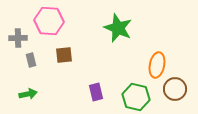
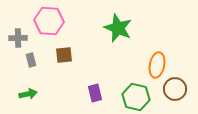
purple rectangle: moved 1 px left, 1 px down
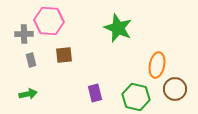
gray cross: moved 6 px right, 4 px up
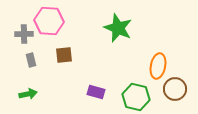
orange ellipse: moved 1 px right, 1 px down
purple rectangle: moved 1 px right, 1 px up; rotated 60 degrees counterclockwise
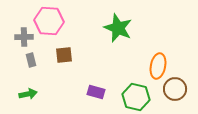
gray cross: moved 3 px down
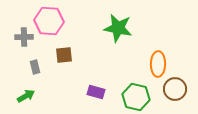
green star: rotated 12 degrees counterclockwise
gray rectangle: moved 4 px right, 7 px down
orange ellipse: moved 2 px up; rotated 10 degrees counterclockwise
green arrow: moved 2 px left, 2 px down; rotated 18 degrees counterclockwise
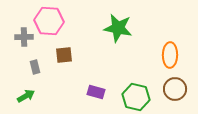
orange ellipse: moved 12 px right, 9 px up
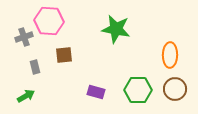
green star: moved 2 px left, 1 px down
gray cross: rotated 18 degrees counterclockwise
green hexagon: moved 2 px right, 7 px up; rotated 12 degrees counterclockwise
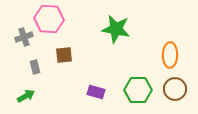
pink hexagon: moved 2 px up
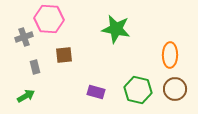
green hexagon: rotated 12 degrees clockwise
